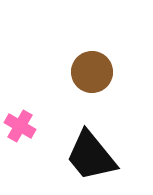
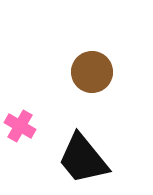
black trapezoid: moved 8 px left, 3 px down
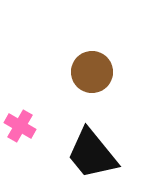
black trapezoid: moved 9 px right, 5 px up
